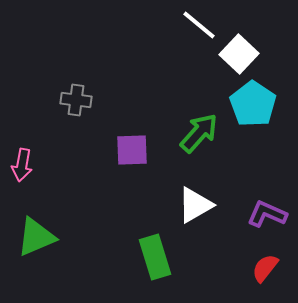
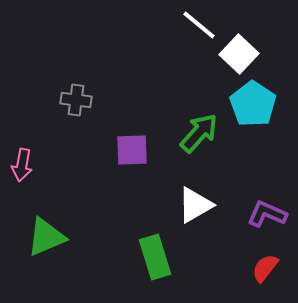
green triangle: moved 10 px right
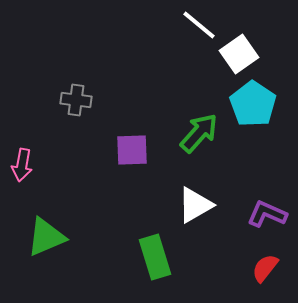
white square: rotated 12 degrees clockwise
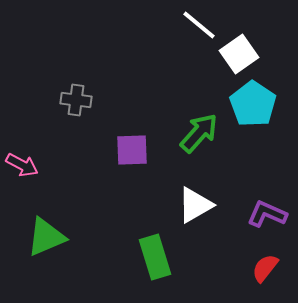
pink arrow: rotated 72 degrees counterclockwise
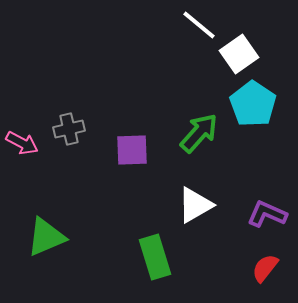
gray cross: moved 7 px left, 29 px down; rotated 20 degrees counterclockwise
pink arrow: moved 22 px up
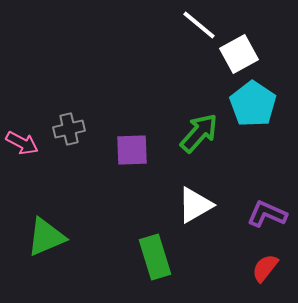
white square: rotated 6 degrees clockwise
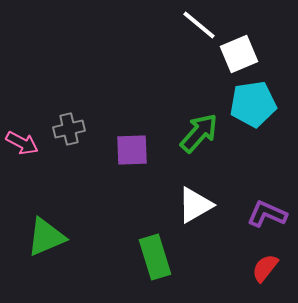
white square: rotated 6 degrees clockwise
cyan pentagon: rotated 30 degrees clockwise
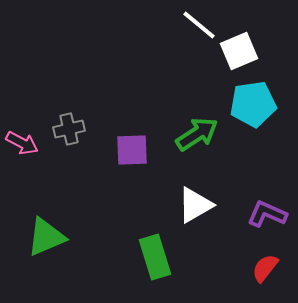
white square: moved 3 px up
green arrow: moved 2 px left, 1 px down; rotated 15 degrees clockwise
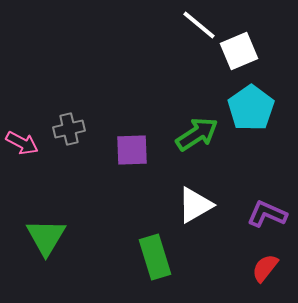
cyan pentagon: moved 2 px left, 4 px down; rotated 27 degrees counterclockwise
green triangle: rotated 36 degrees counterclockwise
